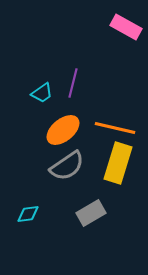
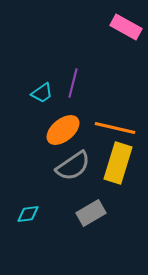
gray semicircle: moved 6 px right
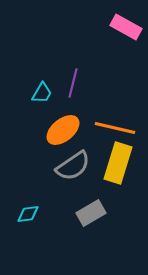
cyan trapezoid: rotated 25 degrees counterclockwise
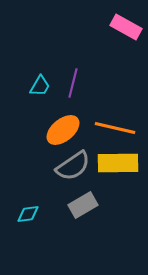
cyan trapezoid: moved 2 px left, 7 px up
yellow rectangle: rotated 72 degrees clockwise
gray rectangle: moved 8 px left, 8 px up
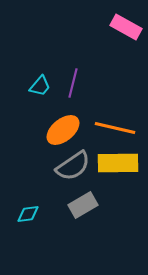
cyan trapezoid: rotated 10 degrees clockwise
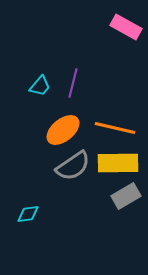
gray rectangle: moved 43 px right, 9 px up
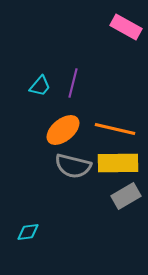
orange line: moved 1 px down
gray semicircle: rotated 48 degrees clockwise
cyan diamond: moved 18 px down
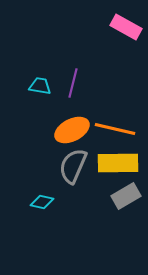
cyan trapezoid: rotated 120 degrees counterclockwise
orange ellipse: moved 9 px right; rotated 12 degrees clockwise
gray semicircle: rotated 99 degrees clockwise
cyan diamond: moved 14 px right, 30 px up; rotated 20 degrees clockwise
